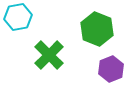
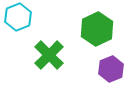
cyan hexagon: rotated 12 degrees counterclockwise
green hexagon: rotated 12 degrees clockwise
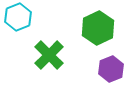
green hexagon: moved 1 px right, 1 px up
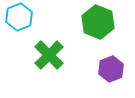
cyan hexagon: moved 1 px right
green hexagon: moved 6 px up; rotated 12 degrees counterclockwise
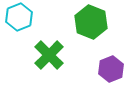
green hexagon: moved 7 px left
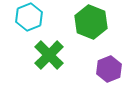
cyan hexagon: moved 10 px right
purple hexagon: moved 2 px left
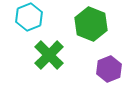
green hexagon: moved 2 px down
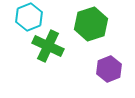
green hexagon: rotated 20 degrees clockwise
green cross: moved 1 px left, 9 px up; rotated 20 degrees counterclockwise
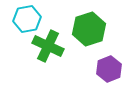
cyan hexagon: moved 2 px left, 2 px down; rotated 12 degrees clockwise
green hexagon: moved 2 px left, 5 px down
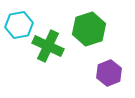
cyan hexagon: moved 8 px left, 6 px down
purple hexagon: moved 4 px down
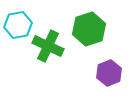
cyan hexagon: moved 1 px left
